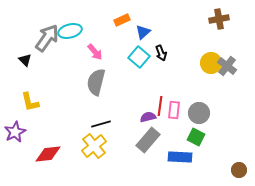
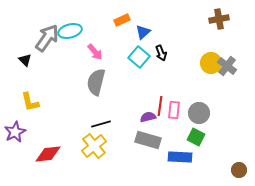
gray rectangle: rotated 65 degrees clockwise
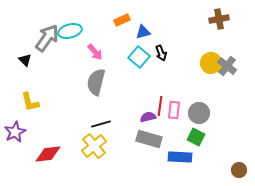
blue triangle: rotated 28 degrees clockwise
gray rectangle: moved 1 px right, 1 px up
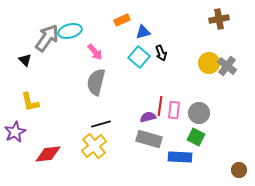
yellow circle: moved 2 px left
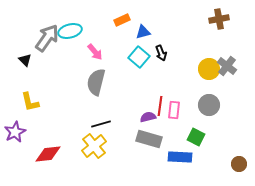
yellow circle: moved 6 px down
gray circle: moved 10 px right, 8 px up
brown circle: moved 6 px up
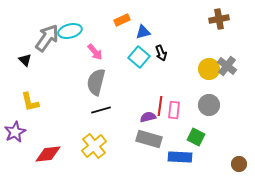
black line: moved 14 px up
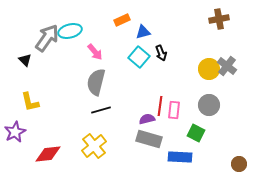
purple semicircle: moved 1 px left, 2 px down
green square: moved 4 px up
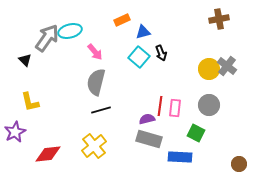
pink rectangle: moved 1 px right, 2 px up
